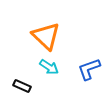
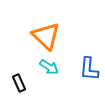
blue L-shape: rotated 65 degrees counterclockwise
black rectangle: moved 3 px left, 3 px up; rotated 42 degrees clockwise
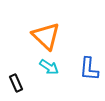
black rectangle: moved 3 px left
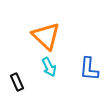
cyan arrow: rotated 30 degrees clockwise
black rectangle: moved 1 px right, 1 px up
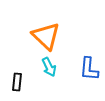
black rectangle: rotated 30 degrees clockwise
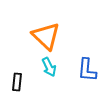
blue L-shape: moved 2 px left, 1 px down
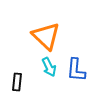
blue L-shape: moved 11 px left
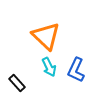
blue L-shape: rotated 20 degrees clockwise
black rectangle: moved 1 px down; rotated 48 degrees counterclockwise
